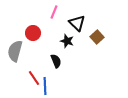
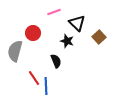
pink line: rotated 48 degrees clockwise
brown square: moved 2 px right
blue line: moved 1 px right
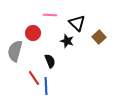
pink line: moved 4 px left, 3 px down; rotated 24 degrees clockwise
black semicircle: moved 6 px left
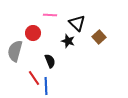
black star: moved 1 px right
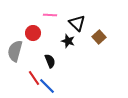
blue line: moved 1 px right; rotated 42 degrees counterclockwise
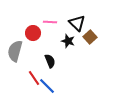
pink line: moved 7 px down
brown square: moved 9 px left
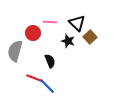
red line: rotated 35 degrees counterclockwise
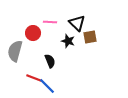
brown square: rotated 32 degrees clockwise
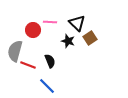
red circle: moved 3 px up
brown square: moved 1 px down; rotated 24 degrees counterclockwise
red line: moved 6 px left, 13 px up
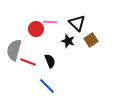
red circle: moved 3 px right, 1 px up
brown square: moved 1 px right, 2 px down
gray semicircle: moved 1 px left, 1 px up
red line: moved 3 px up
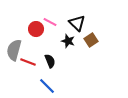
pink line: rotated 24 degrees clockwise
